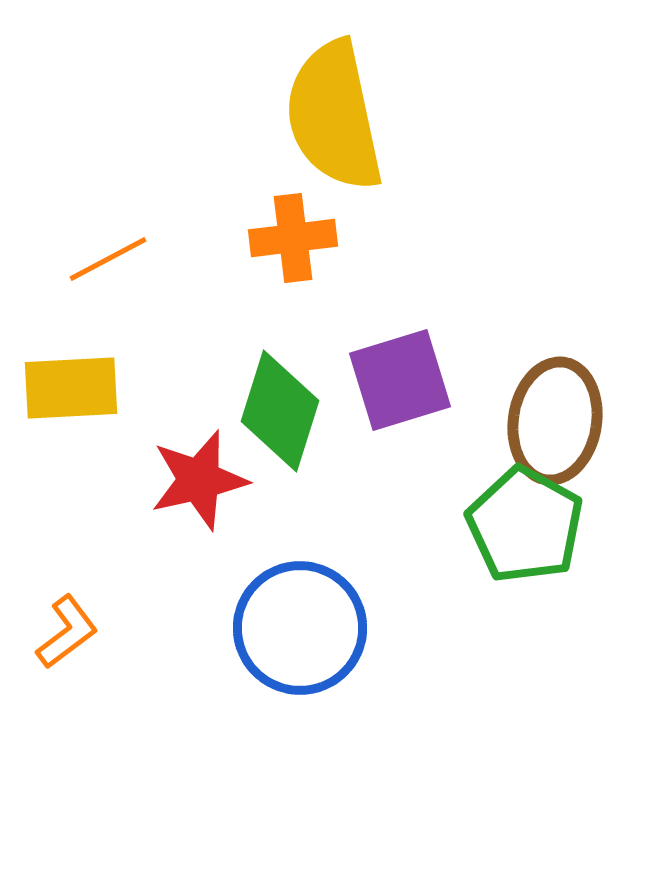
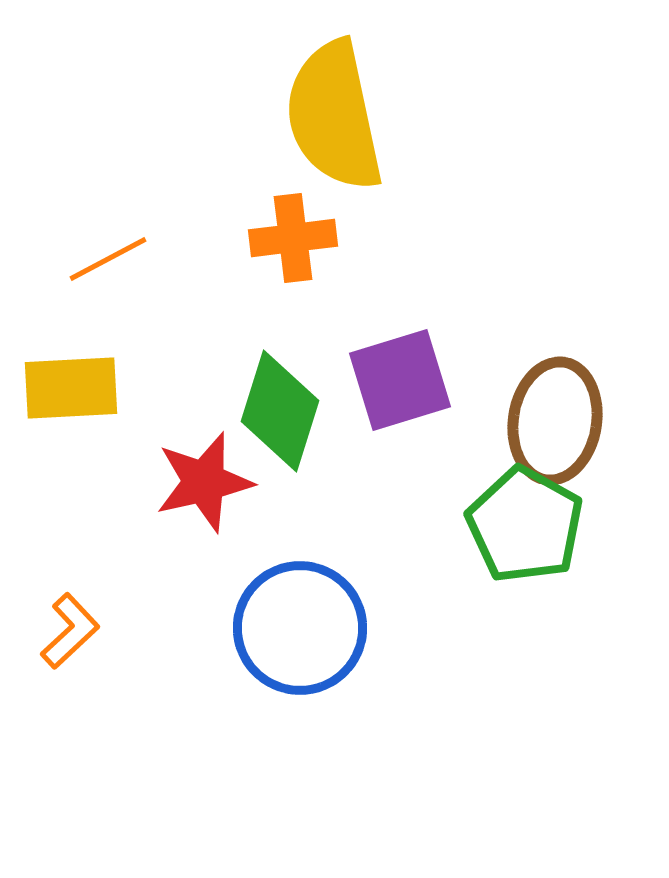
red star: moved 5 px right, 2 px down
orange L-shape: moved 3 px right, 1 px up; rotated 6 degrees counterclockwise
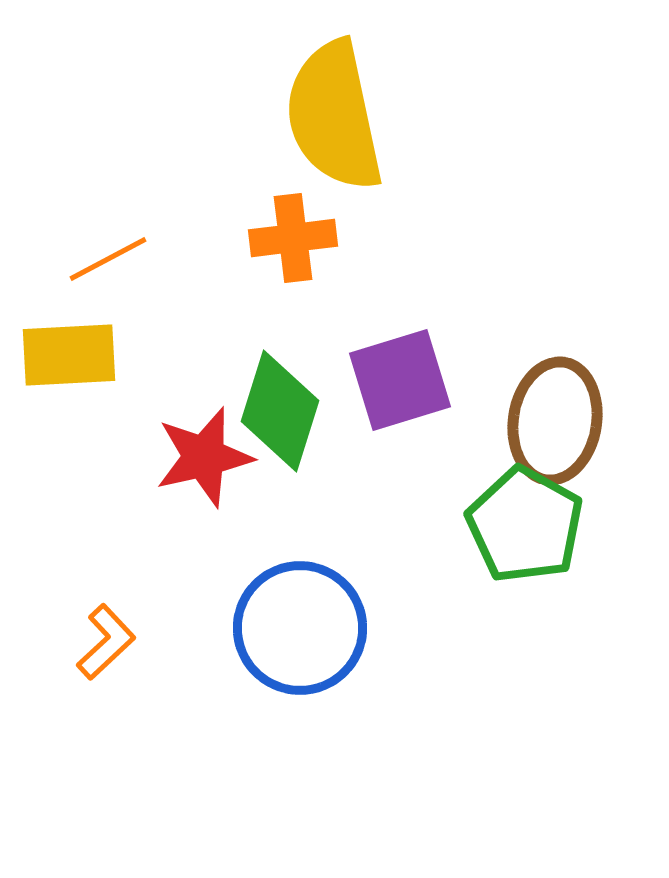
yellow rectangle: moved 2 px left, 33 px up
red star: moved 25 px up
orange L-shape: moved 36 px right, 11 px down
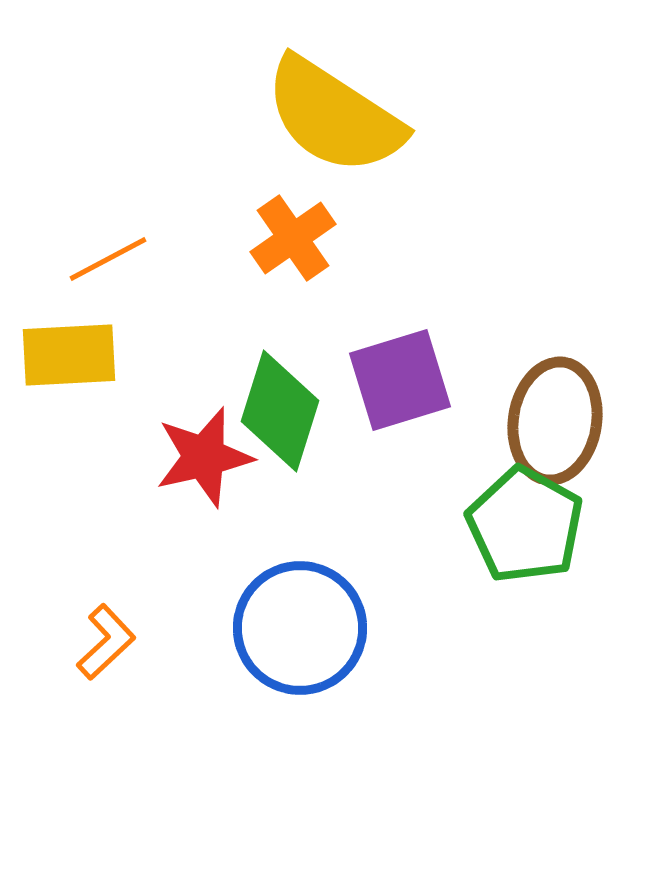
yellow semicircle: rotated 45 degrees counterclockwise
orange cross: rotated 28 degrees counterclockwise
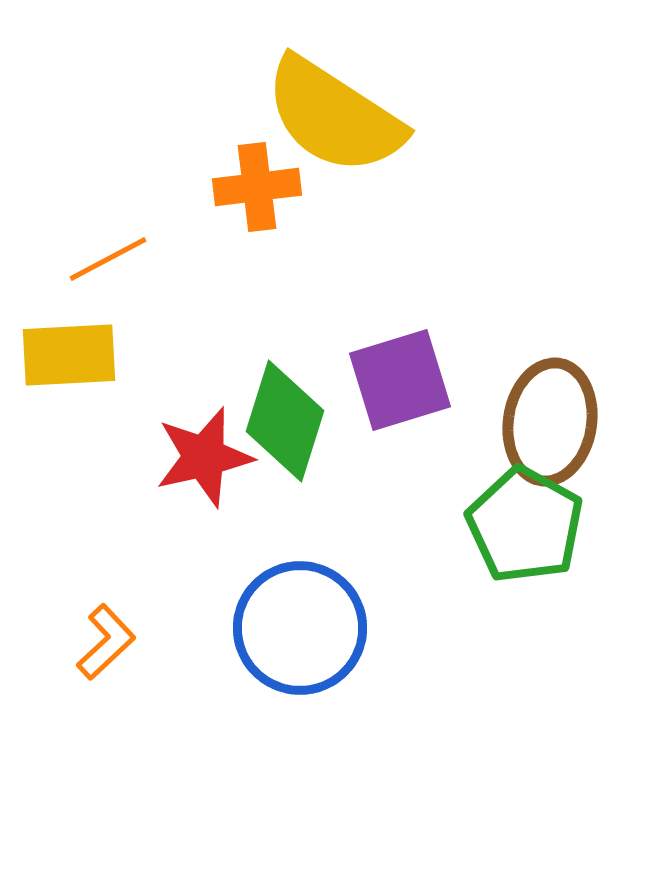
orange cross: moved 36 px left, 51 px up; rotated 28 degrees clockwise
green diamond: moved 5 px right, 10 px down
brown ellipse: moved 5 px left, 1 px down
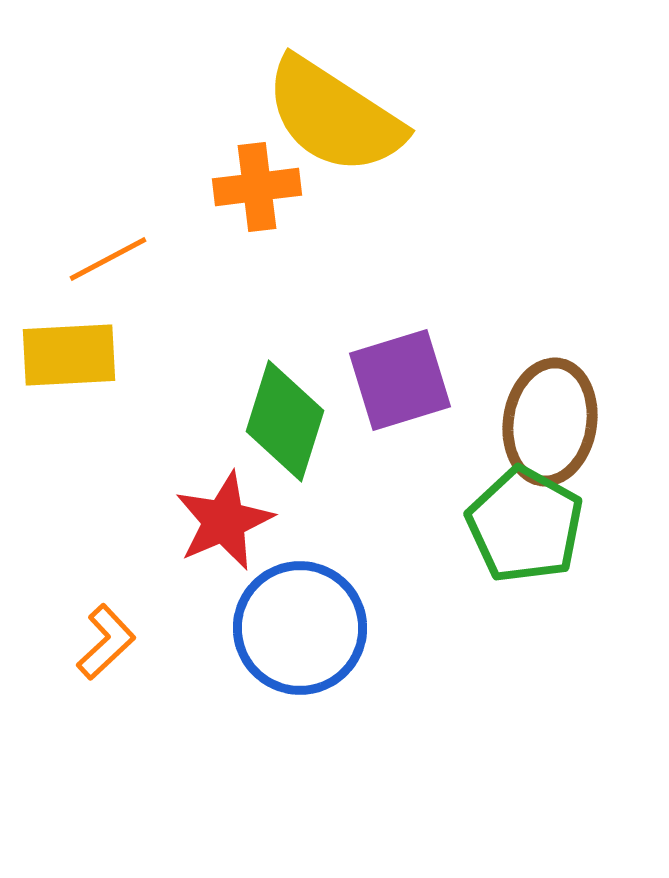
red star: moved 20 px right, 64 px down; rotated 10 degrees counterclockwise
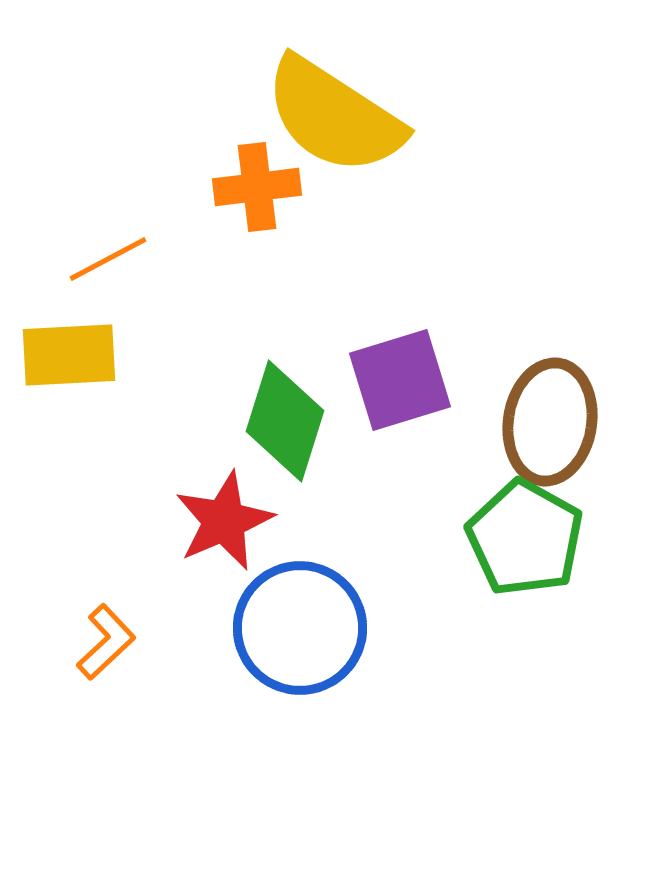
green pentagon: moved 13 px down
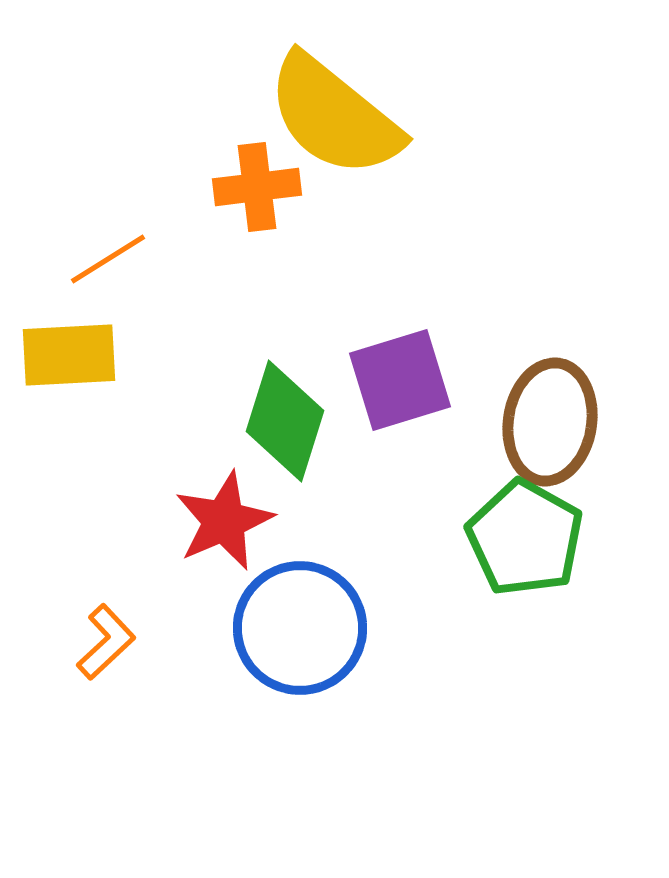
yellow semicircle: rotated 6 degrees clockwise
orange line: rotated 4 degrees counterclockwise
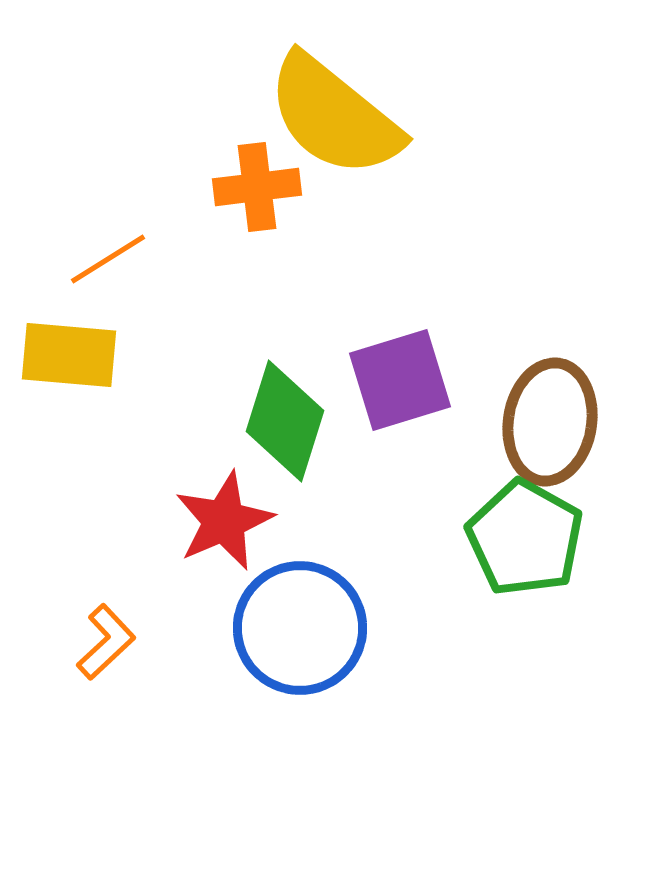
yellow rectangle: rotated 8 degrees clockwise
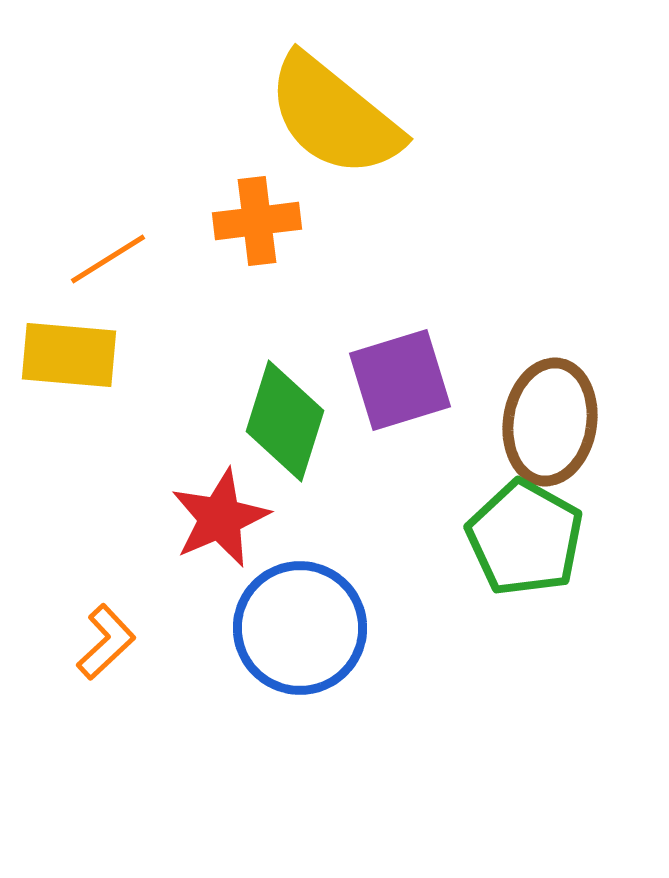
orange cross: moved 34 px down
red star: moved 4 px left, 3 px up
